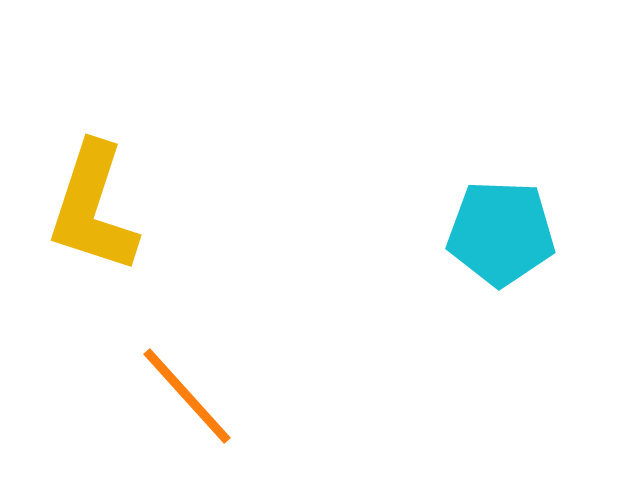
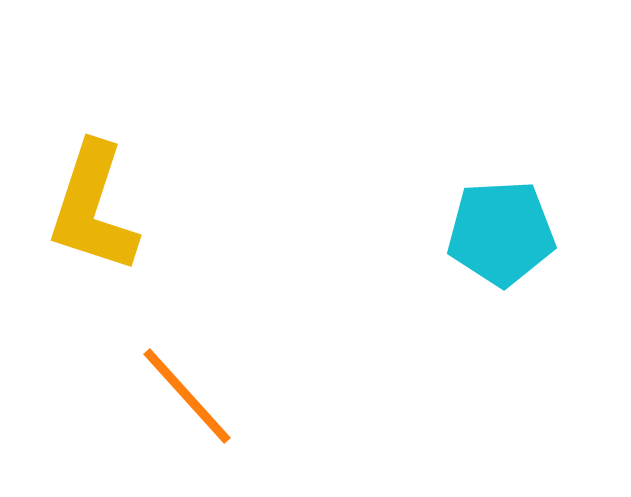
cyan pentagon: rotated 5 degrees counterclockwise
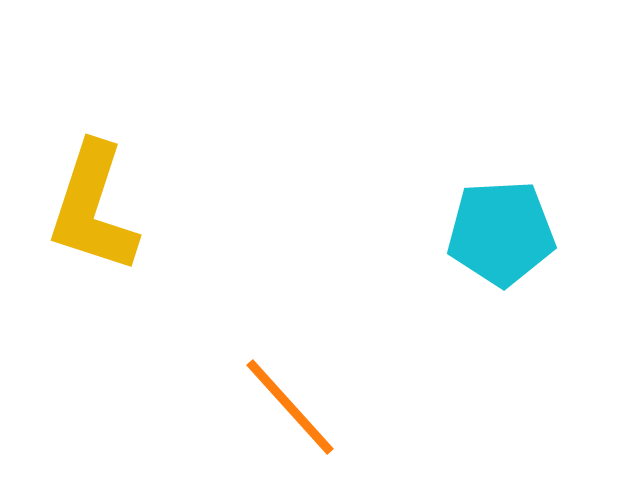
orange line: moved 103 px right, 11 px down
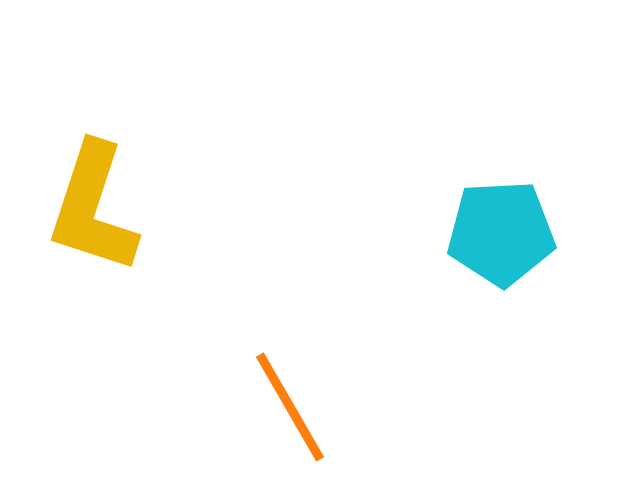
orange line: rotated 12 degrees clockwise
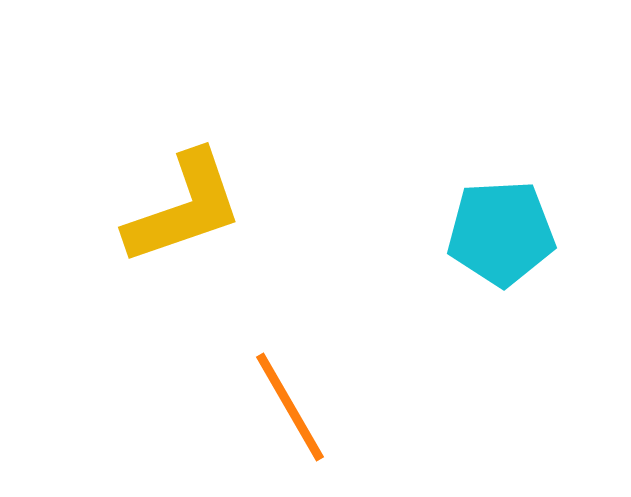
yellow L-shape: moved 91 px right; rotated 127 degrees counterclockwise
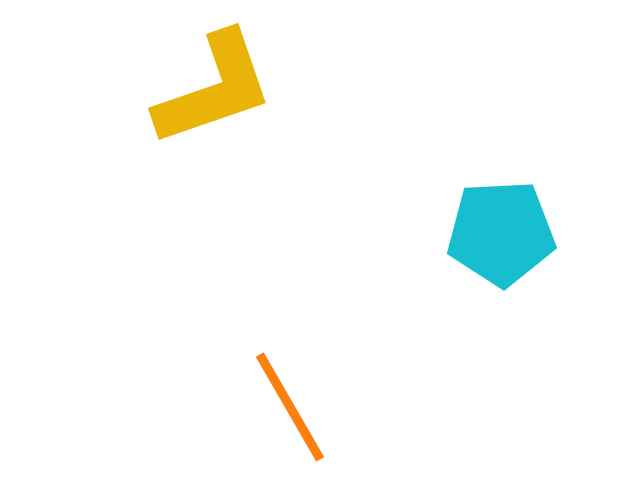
yellow L-shape: moved 30 px right, 119 px up
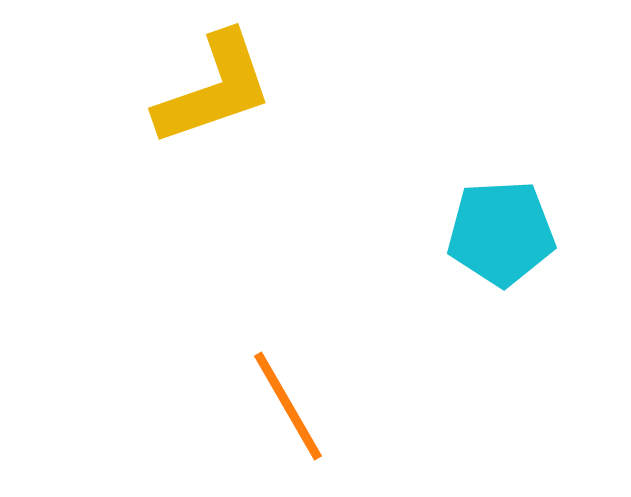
orange line: moved 2 px left, 1 px up
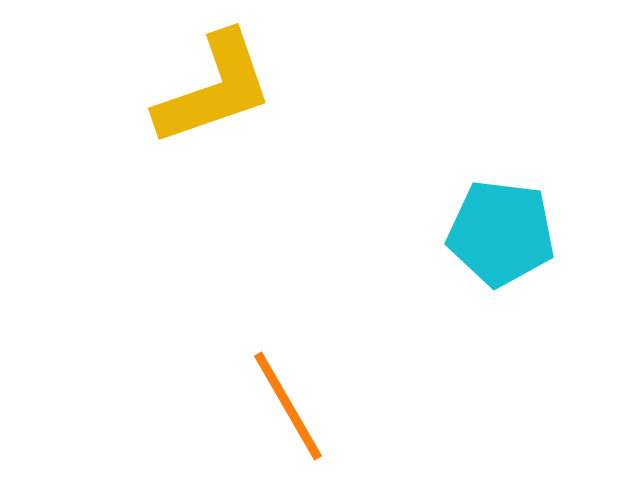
cyan pentagon: rotated 10 degrees clockwise
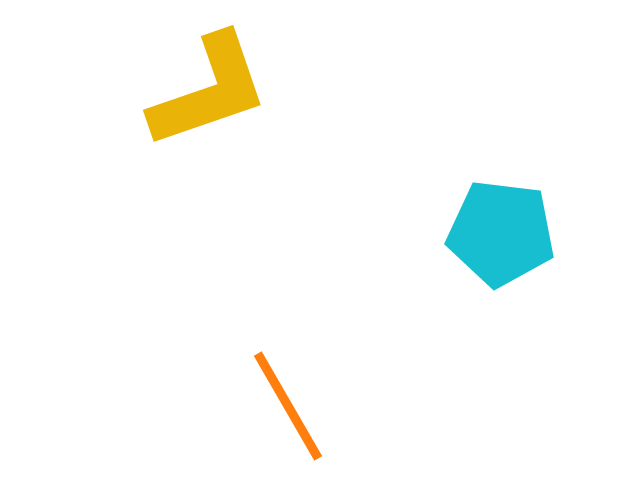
yellow L-shape: moved 5 px left, 2 px down
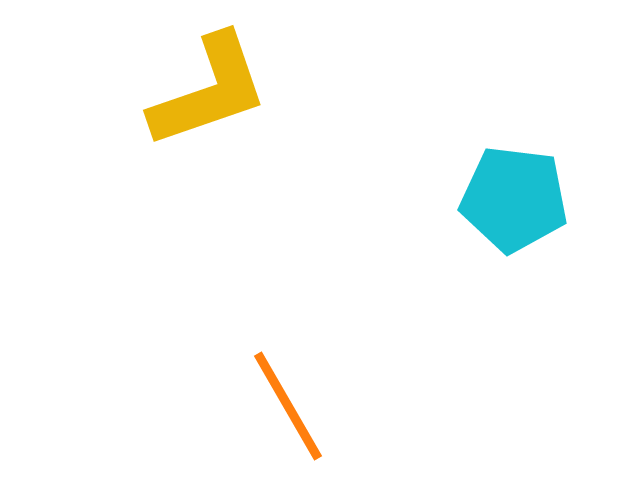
cyan pentagon: moved 13 px right, 34 px up
